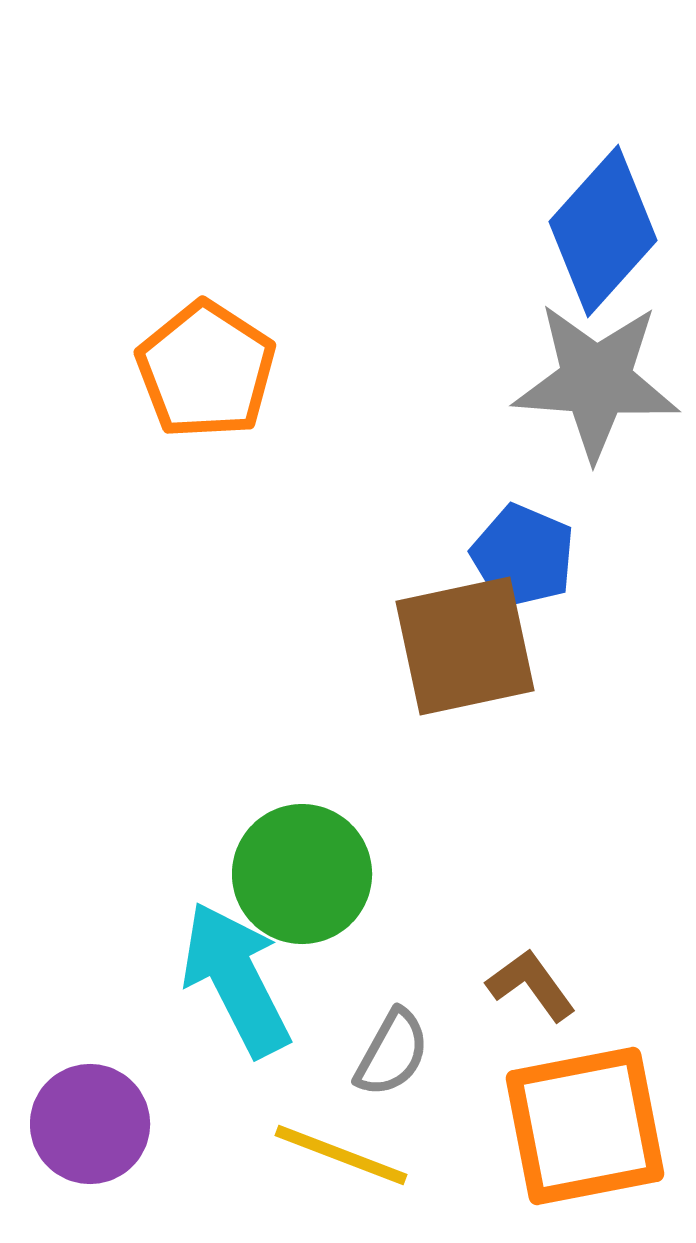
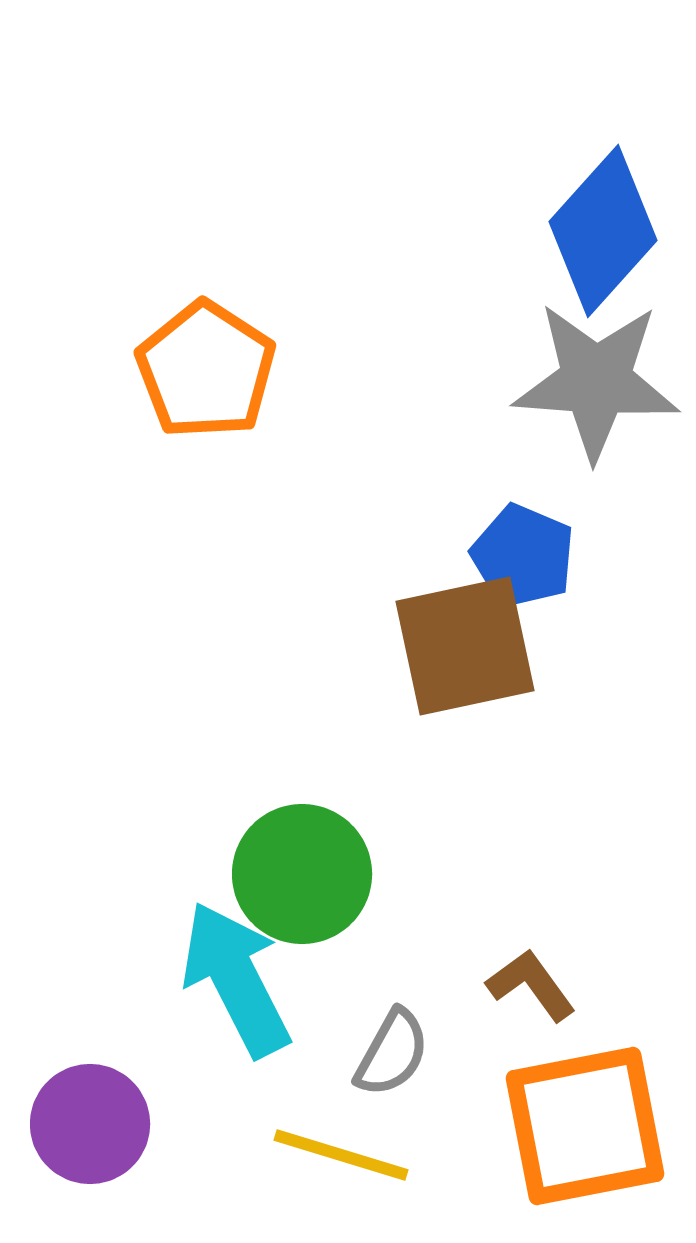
yellow line: rotated 4 degrees counterclockwise
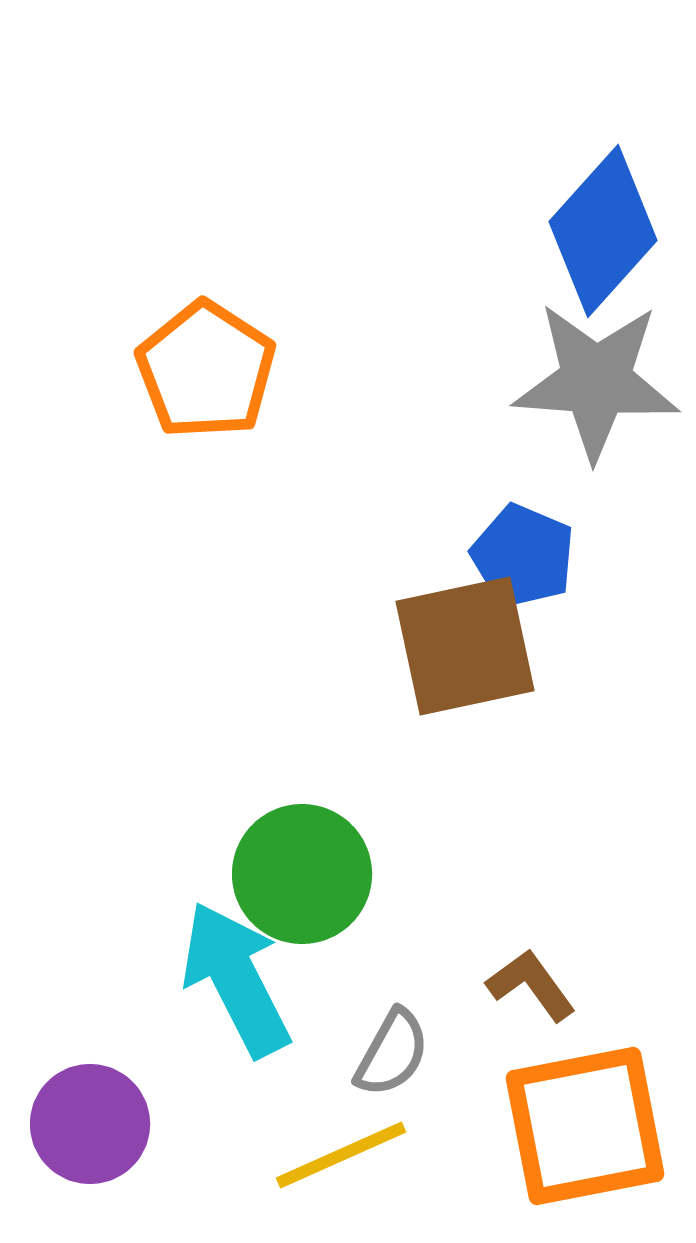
yellow line: rotated 41 degrees counterclockwise
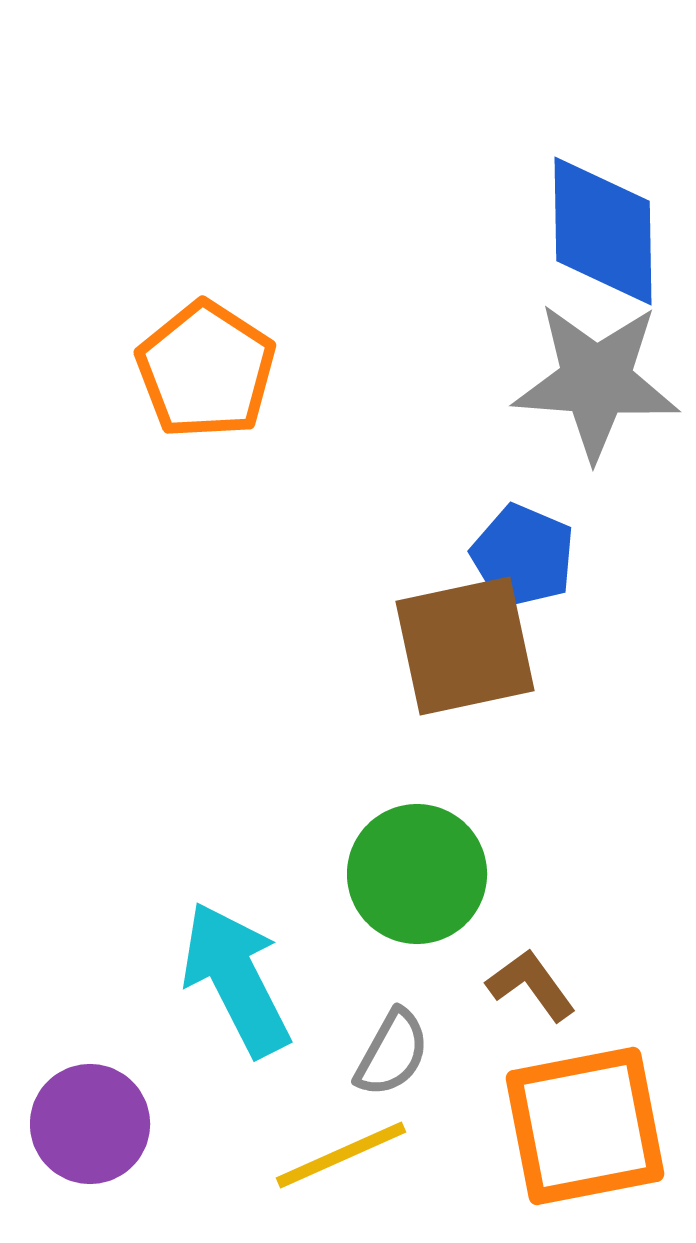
blue diamond: rotated 43 degrees counterclockwise
green circle: moved 115 px right
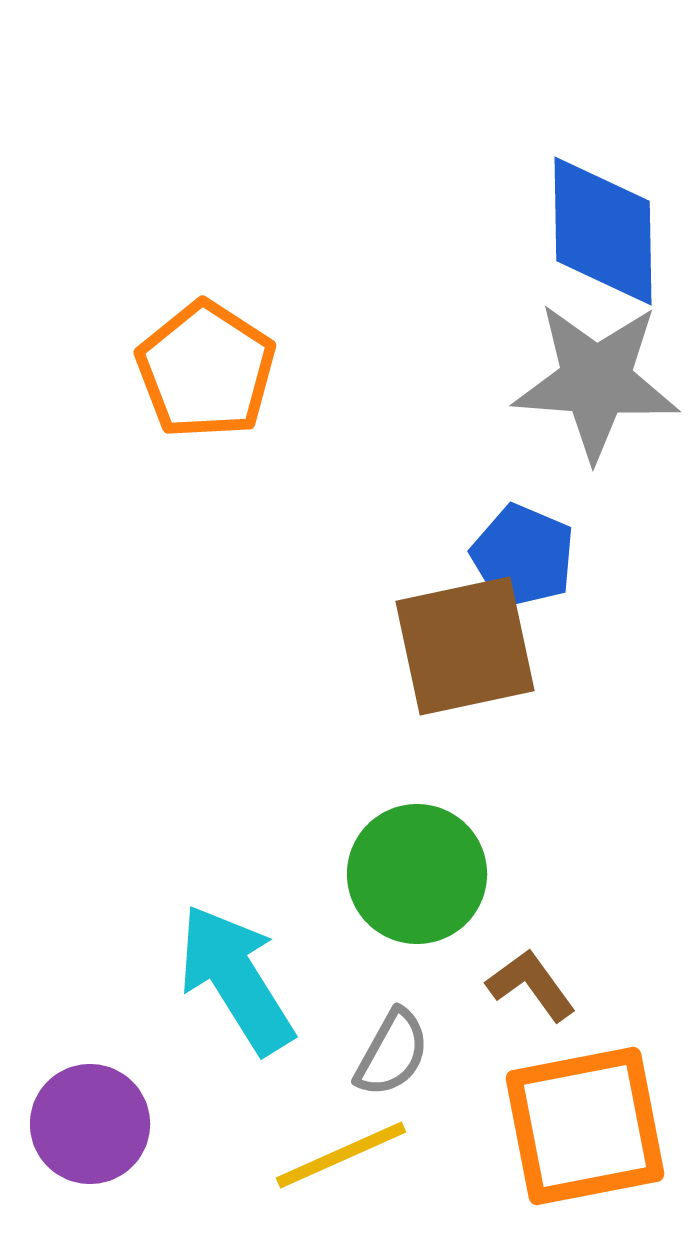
cyan arrow: rotated 5 degrees counterclockwise
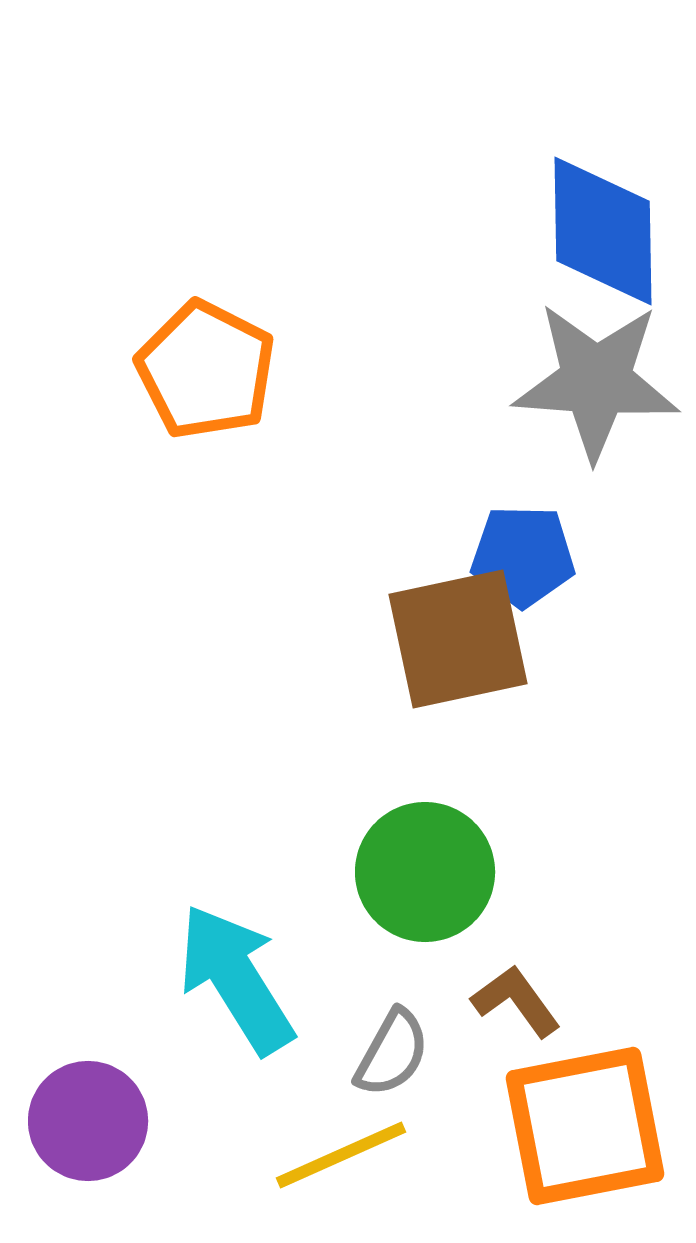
orange pentagon: rotated 6 degrees counterclockwise
blue pentagon: rotated 22 degrees counterclockwise
brown square: moved 7 px left, 7 px up
green circle: moved 8 px right, 2 px up
brown L-shape: moved 15 px left, 16 px down
purple circle: moved 2 px left, 3 px up
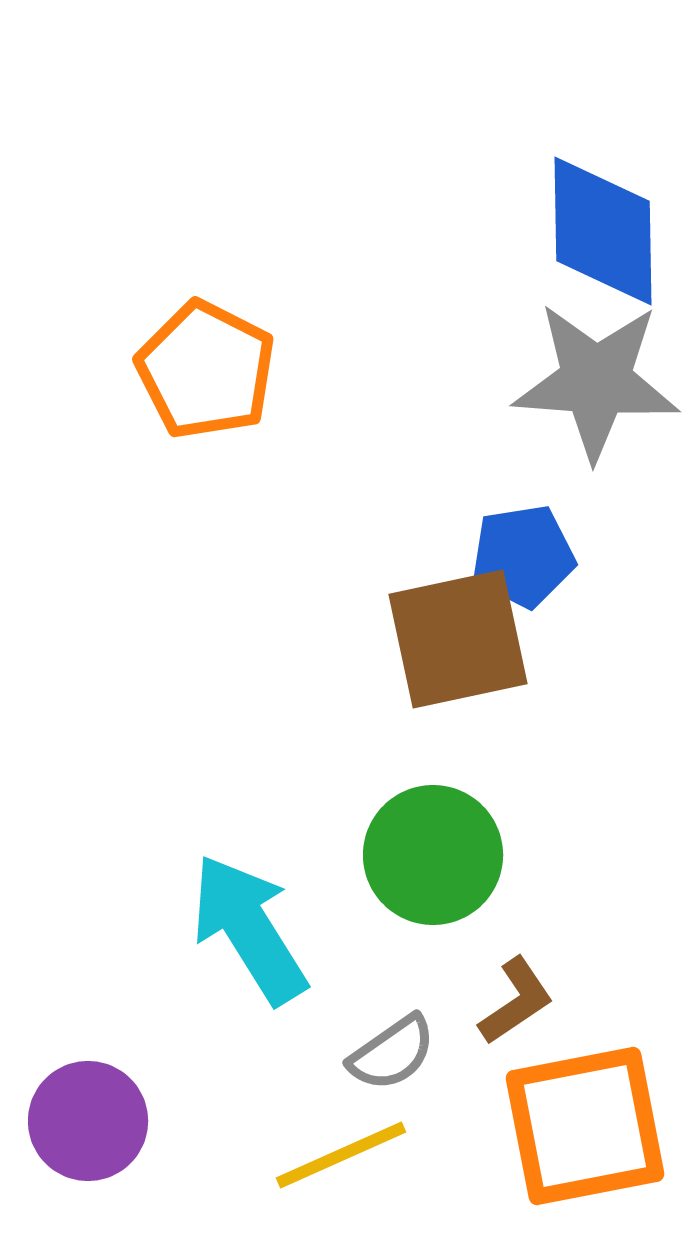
blue pentagon: rotated 10 degrees counterclockwise
green circle: moved 8 px right, 17 px up
cyan arrow: moved 13 px right, 50 px up
brown L-shape: rotated 92 degrees clockwise
gray semicircle: rotated 26 degrees clockwise
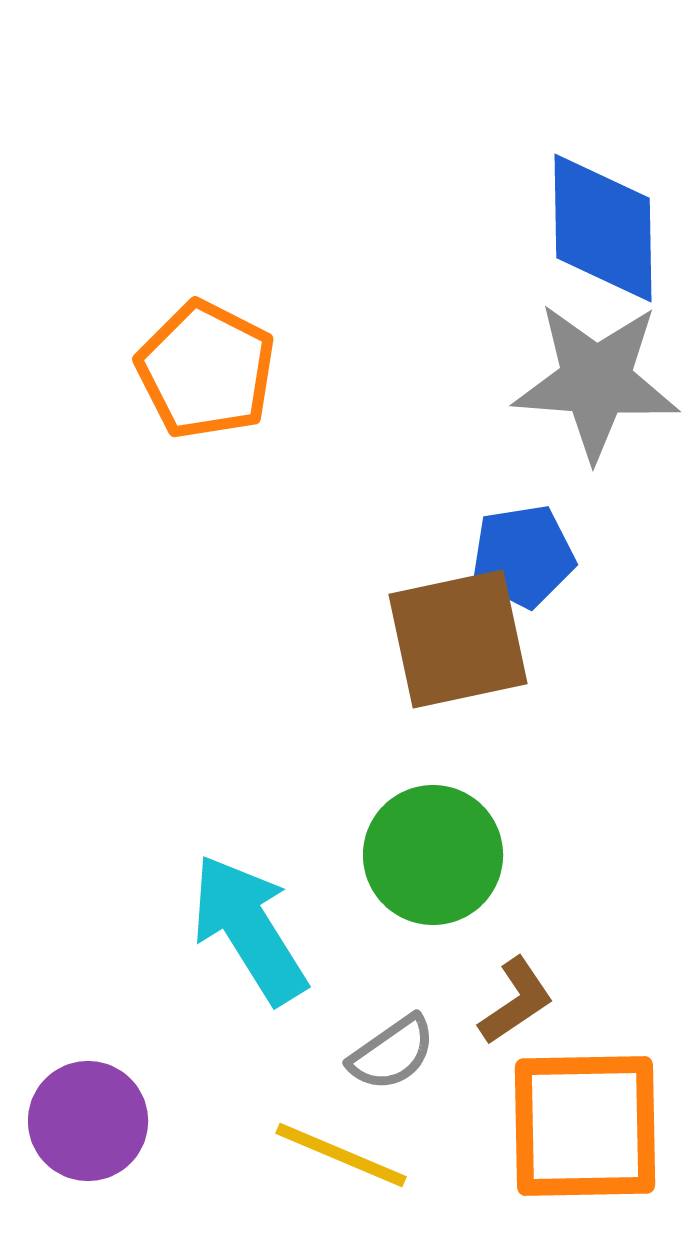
blue diamond: moved 3 px up
orange square: rotated 10 degrees clockwise
yellow line: rotated 47 degrees clockwise
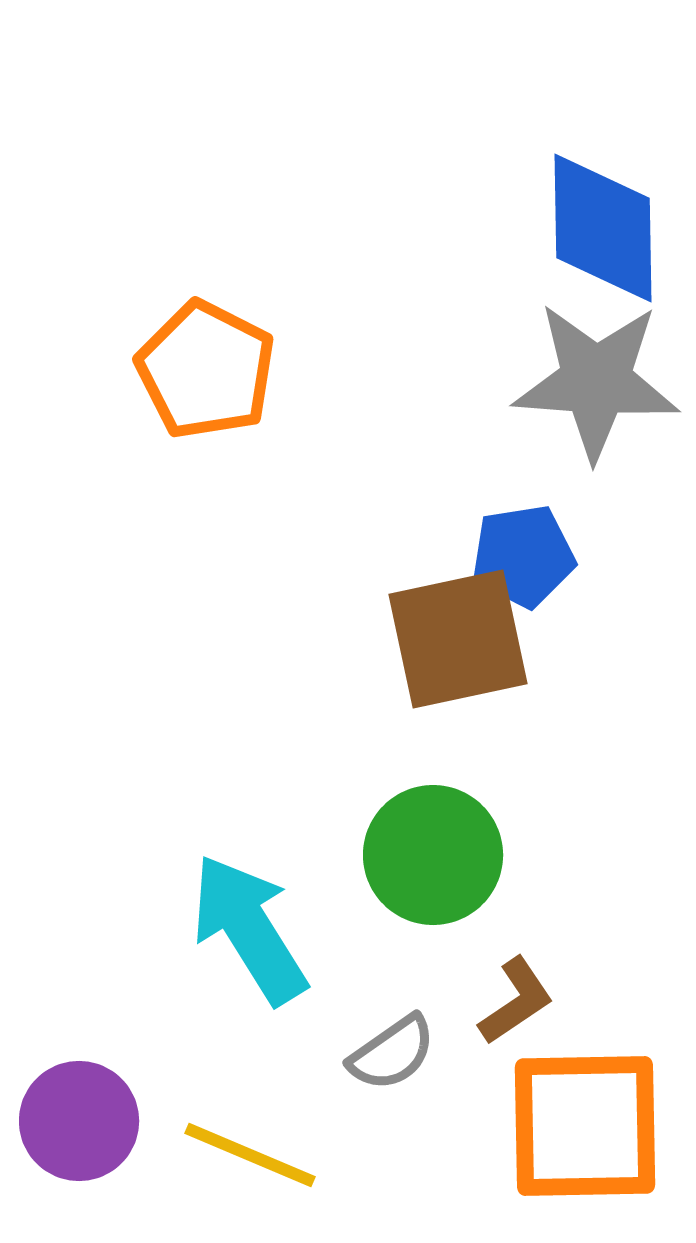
purple circle: moved 9 px left
yellow line: moved 91 px left
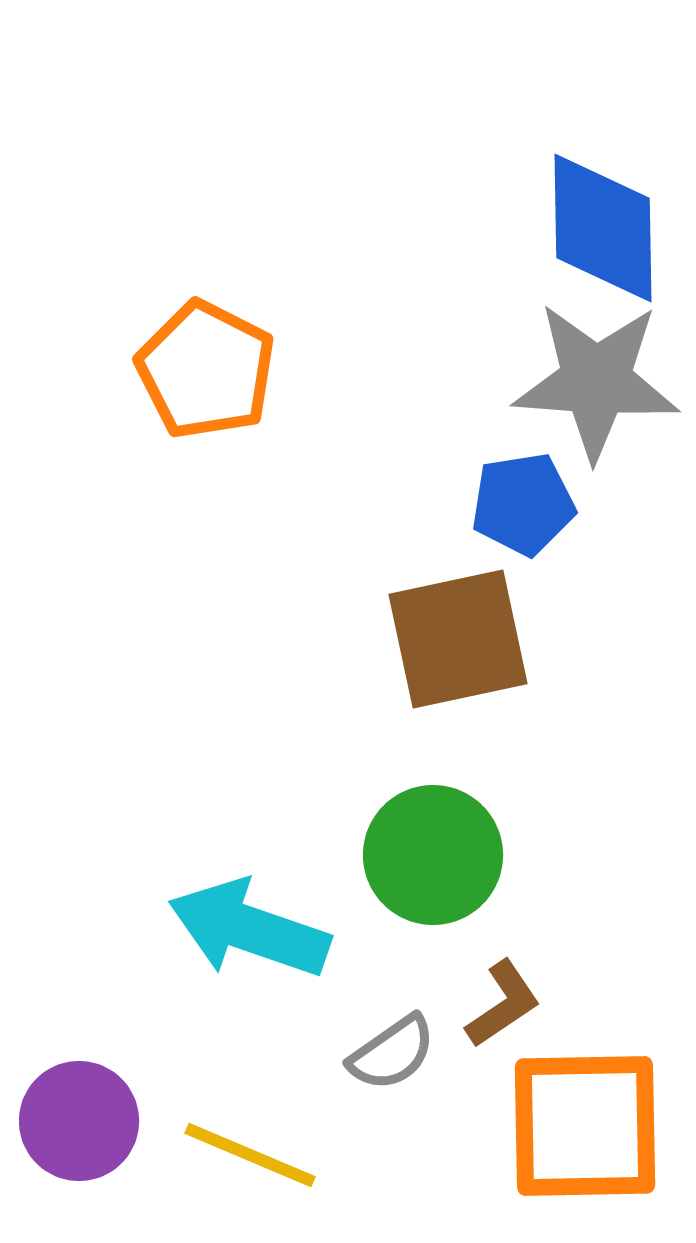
blue pentagon: moved 52 px up
cyan arrow: rotated 39 degrees counterclockwise
brown L-shape: moved 13 px left, 3 px down
